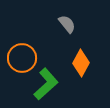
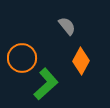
gray semicircle: moved 2 px down
orange diamond: moved 2 px up
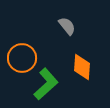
orange diamond: moved 1 px right, 6 px down; rotated 24 degrees counterclockwise
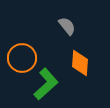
orange diamond: moved 2 px left, 4 px up
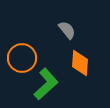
gray semicircle: moved 4 px down
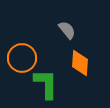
green L-shape: rotated 48 degrees counterclockwise
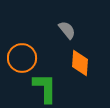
green L-shape: moved 1 px left, 4 px down
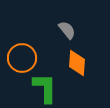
orange diamond: moved 3 px left
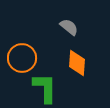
gray semicircle: moved 2 px right, 3 px up; rotated 12 degrees counterclockwise
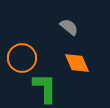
orange diamond: rotated 28 degrees counterclockwise
